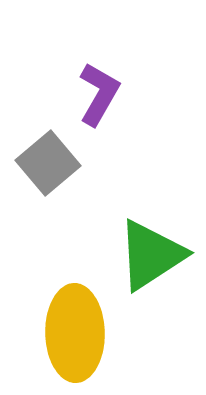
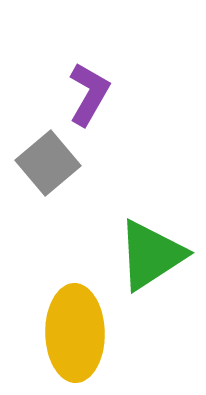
purple L-shape: moved 10 px left
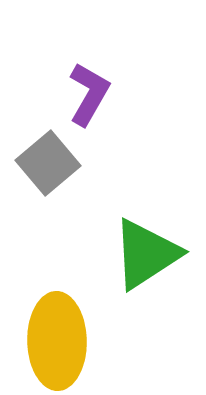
green triangle: moved 5 px left, 1 px up
yellow ellipse: moved 18 px left, 8 px down
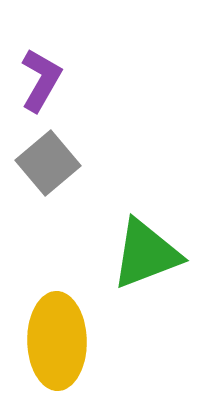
purple L-shape: moved 48 px left, 14 px up
green triangle: rotated 12 degrees clockwise
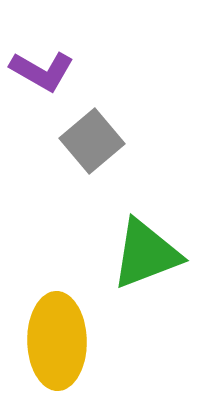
purple L-shape: moved 1 px right, 9 px up; rotated 90 degrees clockwise
gray square: moved 44 px right, 22 px up
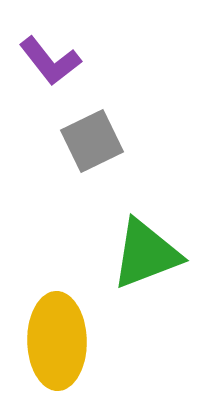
purple L-shape: moved 8 px right, 10 px up; rotated 22 degrees clockwise
gray square: rotated 14 degrees clockwise
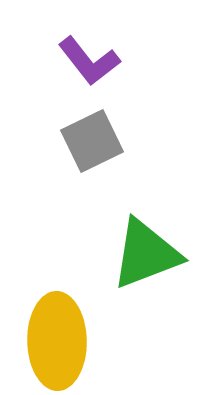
purple L-shape: moved 39 px right
